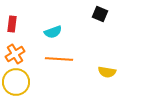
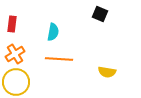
cyan semicircle: rotated 60 degrees counterclockwise
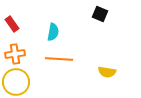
red rectangle: rotated 42 degrees counterclockwise
orange cross: rotated 24 degrees clockwise
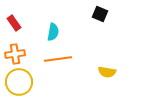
red rectangle: moved 2 px right, 1 px up
orange line: moved 1 px left; rotated 12 degrees counterclockwise
yellow circle: moved 3 px right
